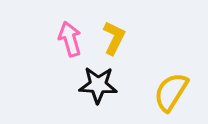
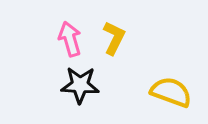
black star: moved 18 px left
yellow semicircle: rotated 78 degrees clockwise
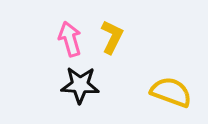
yellow L-shape: moved 2 px left, 1 px up
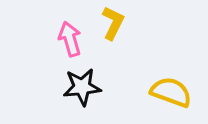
yellow L-shape: moved 1 px right, 14 px up
black star: moved 2 px right, 2 px down; rotated 9 degrees counterclockwise
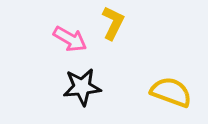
pink arrow: rotated 136 degrees clockwise
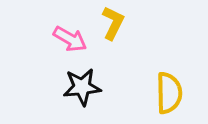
yellow semicircle: moved 2 px left, 1 px down; rotated 69 degrees clockwise
